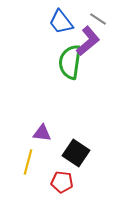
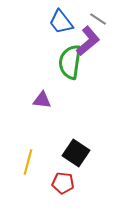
purple triangle: moved 33 px up
red pentagon: moved 1 px right, 1 px down
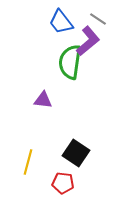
purple triangle: moved 1 px right
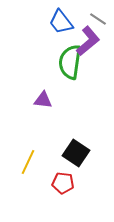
yellow line: rotated 10 degrees clockwise
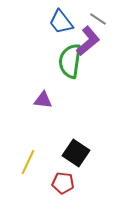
green semicircle: moved 1 px up
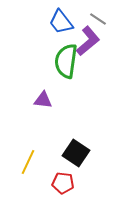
green semicircle: moved 4 px left
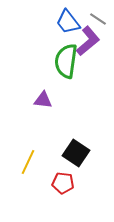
blue trapezoid: moved 7 px right
